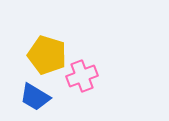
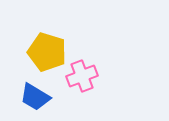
yellow pentagon: moved 3 px up
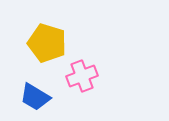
yellow pentagon: moved 9 px up
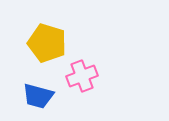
blue trapezoid: moved 3 px right, 1 px up; rotated 16 degrees counterclockwise
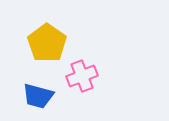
yellow pentagon: rotated 18 degrees clockwise
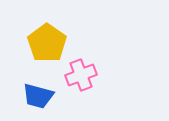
pink cross: moved 1 px left, 1 px up
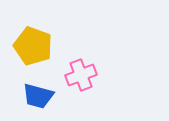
yellow pentagon: moved 14 px left, 3 px down; rotated 15 degrees counterclockwise
